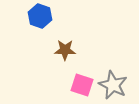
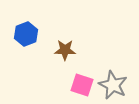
blue hexagon: moved 14 px left, 18 px down; rotated 20 degrees clockwise
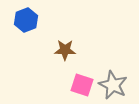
blue hexagon: moved 14 px up
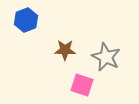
gray star: moved 7 px left, 28 px up
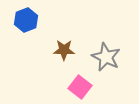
brown star: moved 1 px left
pink square: moved 2 px left, 2 px down; rotated 20 degrees clockwise
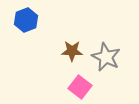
brown star: moved 8 px right, 1 px down
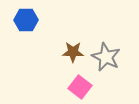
blue hexagon: rotated 20 degrees clockwise
brown star: moved 1 px right, 1 px down
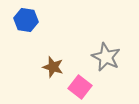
blue hexagon: rotated 10 degrees clockwise
brown star: moved 20 px left, 15 px down; rotated 15 degrees clockwise
